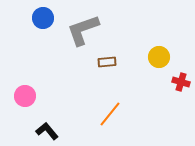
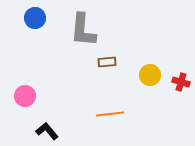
blue circle: moved 8 px left
gray L-shape: rotated 66 degrees counterclockwise
yellow circle: moved 9 px left, 18 px down
orange line: rotated 44 degrees clockwise
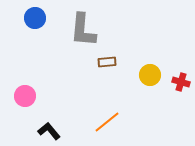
orange line: moved 3 px left, 8 px down; rotated 32 degrees counterclockwise
black L-shape: moved 2 px right
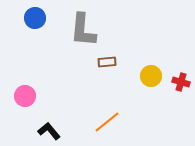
yellow circle: moved 1 px right, 1 px down
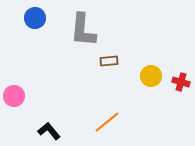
brown rectangle: moved 2 px right, 1 px up
pink circle: moved 11 px left
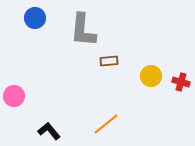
orange line: moved 1 px left, 2 px down
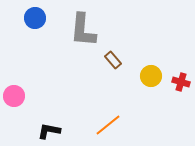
brown rectangle: moved 4 px right, 1 px up; rotated 54 degrees clockwise
orange line: moved 2 px right, 1 px down
black L-shape: rotated 40 degrees counterclockwise
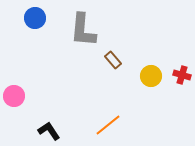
red cross: moved 1 px right, 7 px up
black L-shape: rotated 45 degrees clockwise
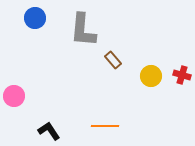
orange line: moved 3 px left, 1 px down; rotated 40 degrees clockwise
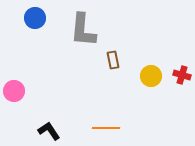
brown rectangle: rotated 30 degrees clockwise
pink circle: moved 5 px up
orange line: moved 1 px right, 2 px down
